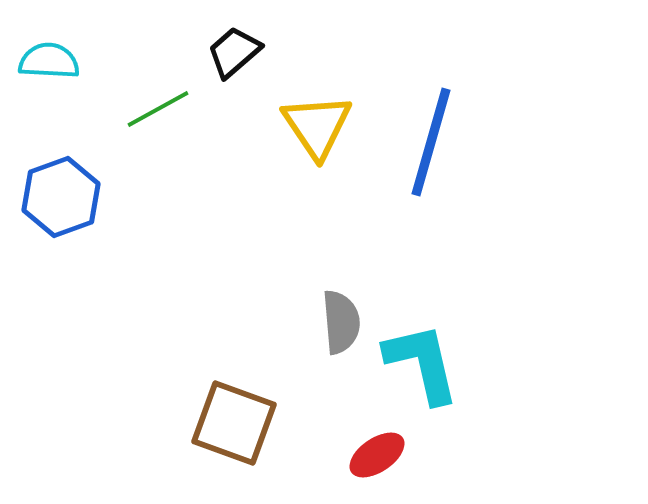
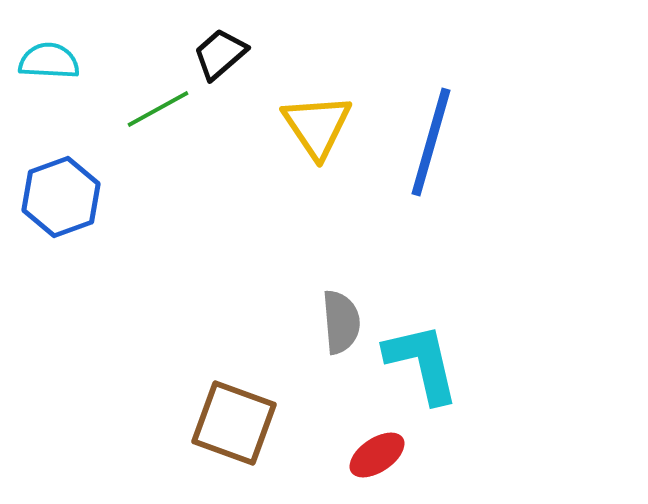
black trapezoid: moved 14 px left, 2 px down
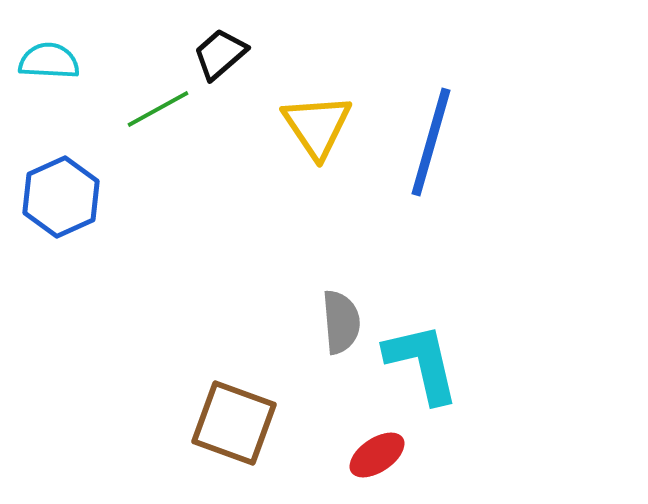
blue hexagon: rotated 4 degrees counterclockwise
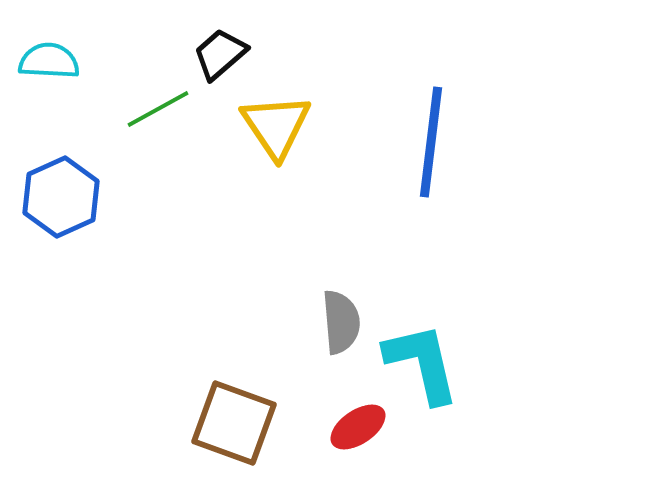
yellow triangle: moved 41 px left
blue line: rotated 9 degrees counterclockwise
red ellipse: moved 19 px left, 28 px up
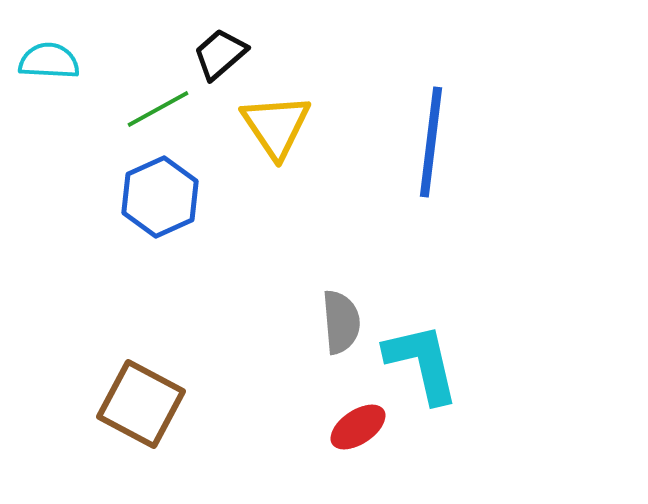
blue hexagon: moved 99 px right
brown square: moved 93 px left, 19 px up; rotated 8 degrees clockwise
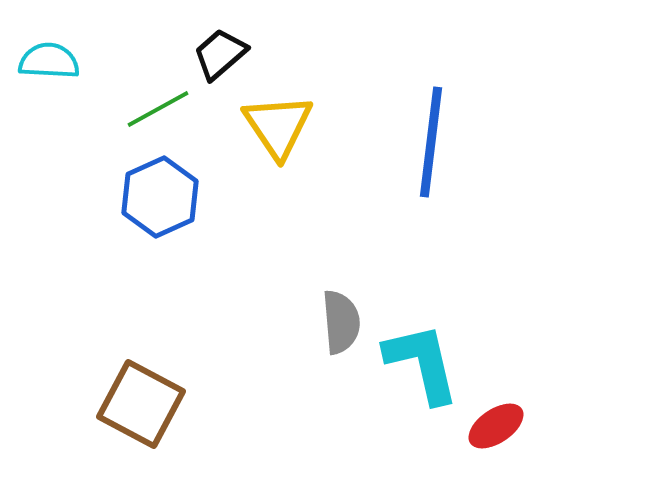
yellow triangle: moved 2 px right
red ellipse: moved 138 px right, 1 px up
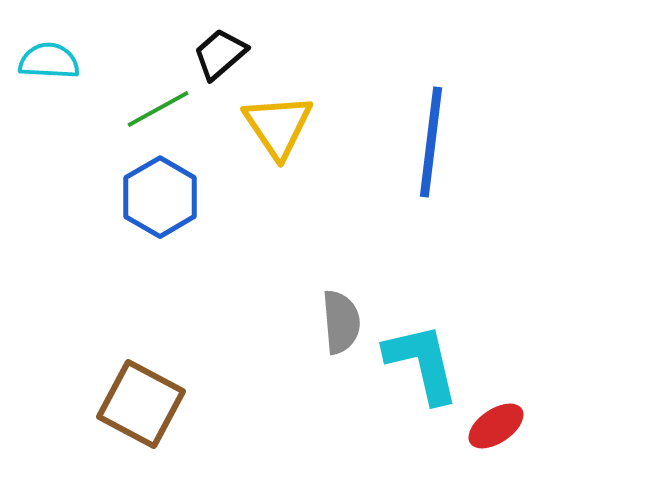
blue hexagon: rotated 6 degrees counterclockwise
